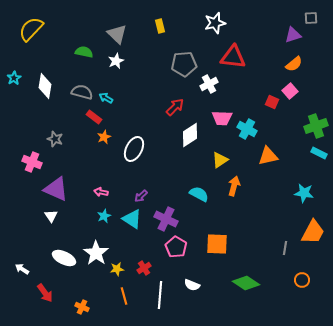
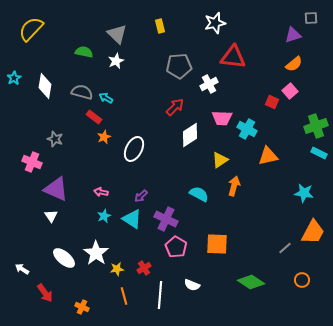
gray pentagon at (184, 64): moved 5 px left, 2 px down
gray line at (285, 248): rotated 40 degrees clockwise
white ellipse at (64, 258): rotated 15 degrees clockwise
green diamond at (246, 283): moved 5 px right, 1 px up
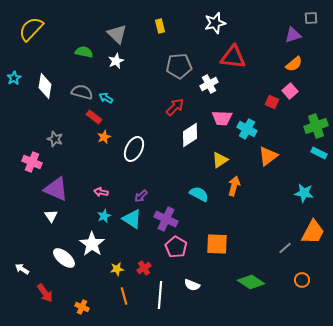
orange triangle at (268, 156): rotated 25 degrees counterclockwise
white star at (96, 253): moved 4 px left, 9 px up
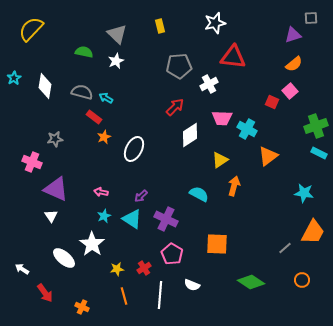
gray star at (55, 139): rotated 28 degrees counterclockwise
pink pentagon at (176, 247): moved 4 px left, 7 px down
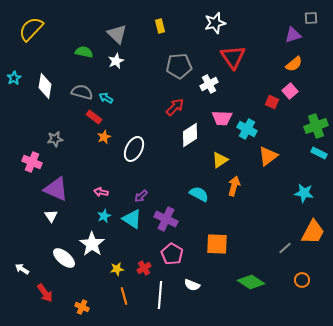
red triangle at (233, 57): rotated 48 degrees clockwise
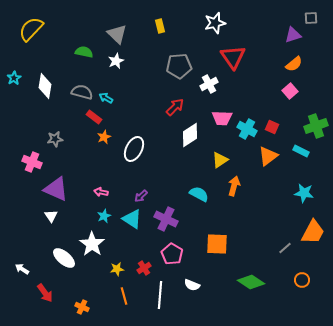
red square at (272, 102): moved 25 px down
cyan rectangle at (319, 153): moved 18 px left, 2 px up
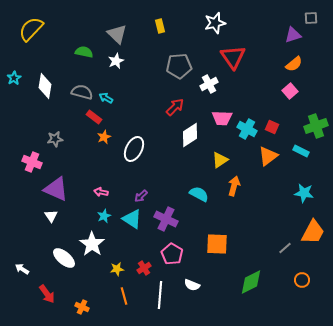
green diamond at (251, 282): rotated 60 degrees counterclockwise
red arrow at (45, 293): moved 2 px right, 1 px down
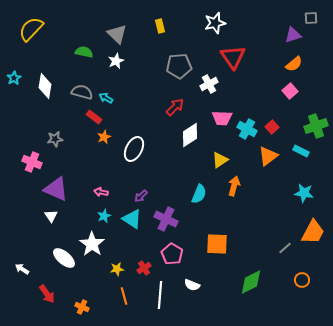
red square at (272, 127): rotated 24 degrees clockwise
cyan semicircle at (199, 194): rotated 84 degrees clockwise
